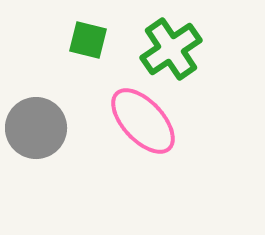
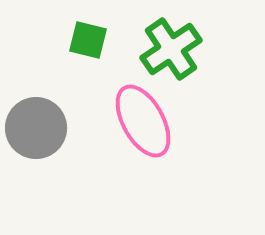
pink ellipse: rotated 14 degrees clockwise
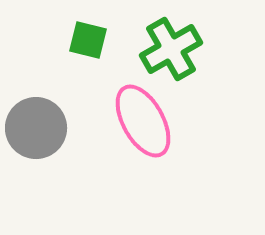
green cross: rotated 4 degrees clockwise
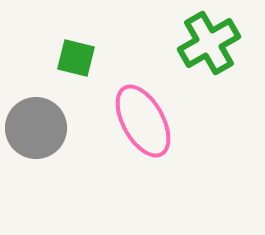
green square: moved 12 px left, 18 px down
green cross: moved 38 px right, 6 px up
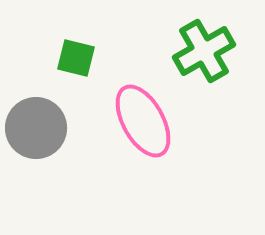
green cross: moved 5 px left, 8 px down
